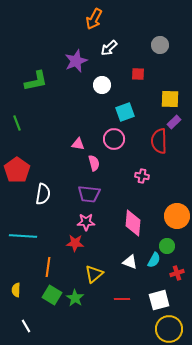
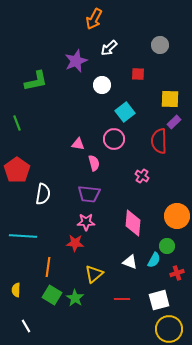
cyan square: rotated 18 degrees counterclockwise
pink cross: rotated 24 degrees clockwise
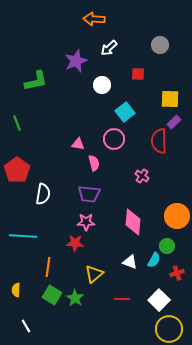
orange arrow: rotated 65 degrees clockwise
pink diamond: moved 1 px up
white square: rotated 30 degrees counterclockwise
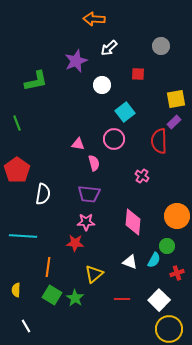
gray circle: moved 1 px right, 1 px down
yellow square: moved 6 px right; rotated 12 degrees counterclockwise
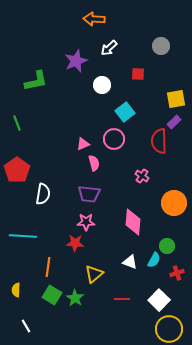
pink triangle: moved 5 px right; rotated 32 degrees counterclockwise
orange circle: moved 3 px left, 13 px up
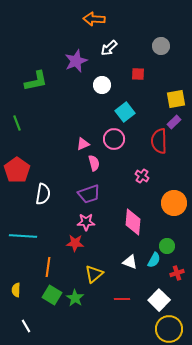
purple trapezoid: rotated 25 degrees counterclockwise
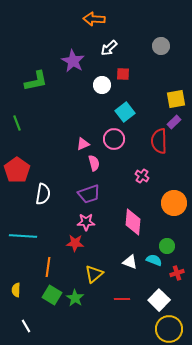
purple star: moved 3 px left; rotated 20 degrees counterclockwise
red square: moved 15 px left
cyan semicircle: rotated 98 degrees counterclockwise
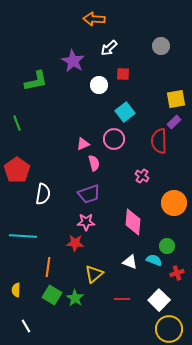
white circle: moved 3 px left
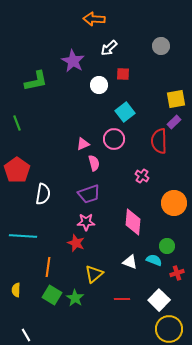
red star: moved 1 px right; rotated 18 degrees clockwise
white line: moved 9 px down
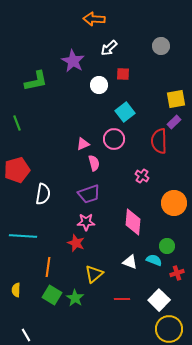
red pentagon: rotated 20 degrees clockwise
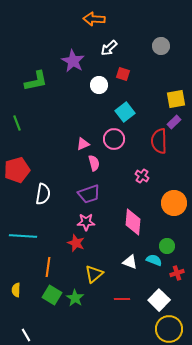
red square: rotated 16 degrees clockwise
